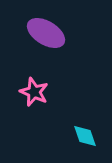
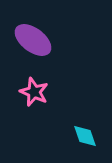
purple ellipse: moved 13 px left, 7 px down; rotated 6 degrees clockwise
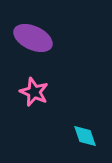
purple ellipse: moved 2 px up; rotated 12 degrees counterclockwise
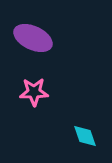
pink star: rotated 24 degrees counterclockwise
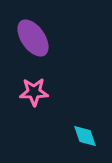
purple ellipse: rotated 30 degrees clockwise
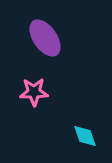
purple ellipse: moved 12 px right
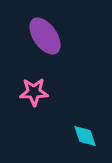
purple ellipse: moved 2 px up
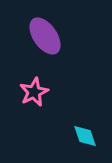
pink star: rotated 24 degrees counterclockwise
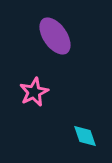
purple ellipse: moved 10 px right
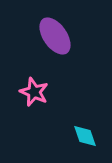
pink star: rotated 24 degrees counterclockwise
